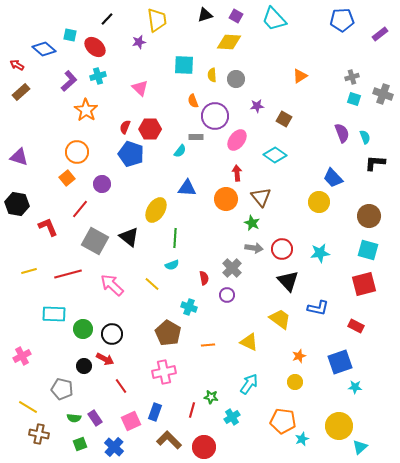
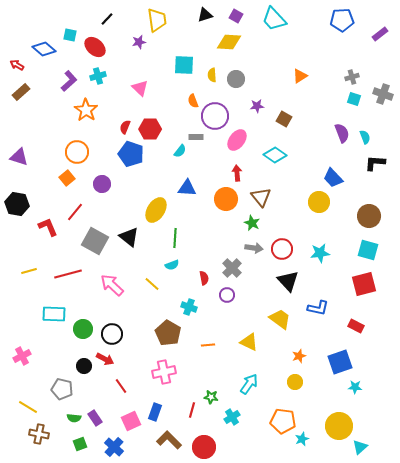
red line at (80, 209): moved 5 px left, 3 px down
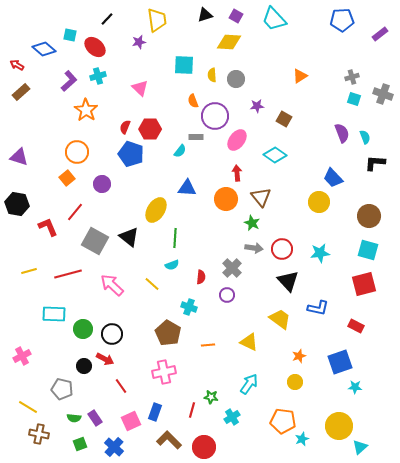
red semicircle at (204, 278): moved 3 px left, 1 px up; rotated 16 degrees clockwise
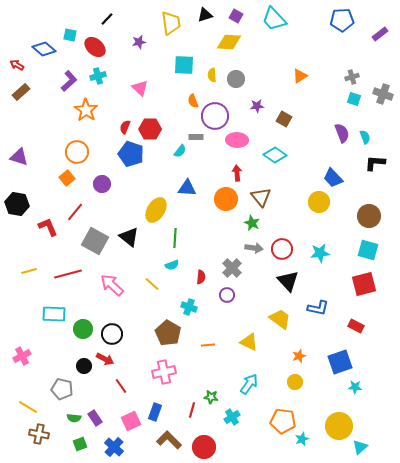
yellow trapezoid at (157, 20): moved 14 px right, 3 px down
pink ellipse at (237, 140): rotated 55 degrees clockwise
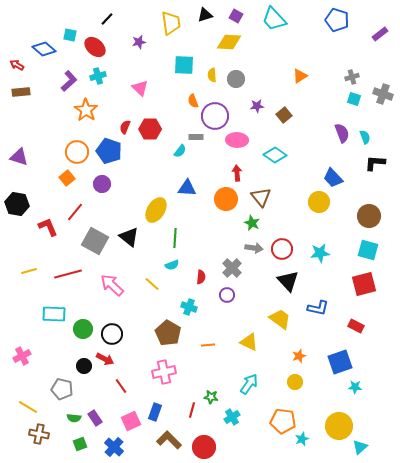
blue pentagon at (342, 20): moved 5 px left; rotated 20 degrees clockwise
brown rectangle at (21, 92): rotated 36 degrees clockwise
brown square at (284, 119): moved 4 px up; rotated 21 degrees clockwise
blue pentagon at (131, 154): moved 22 px left, 3 px up
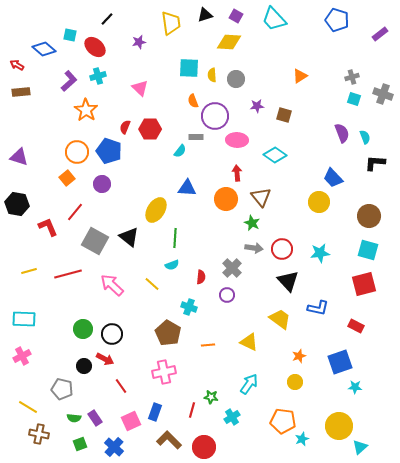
cyan square at (184, 65): moved 5 px right, 3 px down
brown square at (284, 115): rotated 35 degrees counterclockwise
cyan rectangle at (54, 314): moved 30 px left, 5 px down
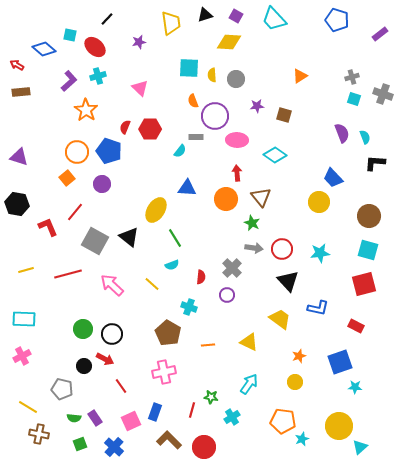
green line at (175, 238): rotated 36 degrees counterclockwise
yellow line at (29, 271): moved 3 px left, 1 px up
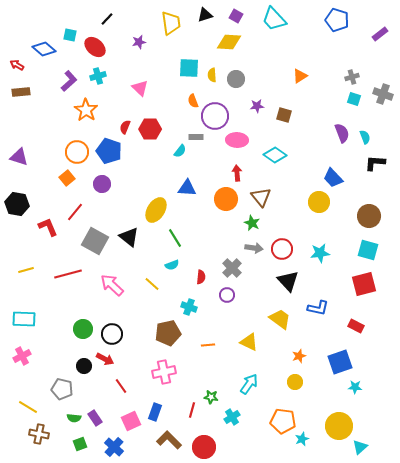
brown pentagon at (168, 333): rotated 30 degrees clockwise
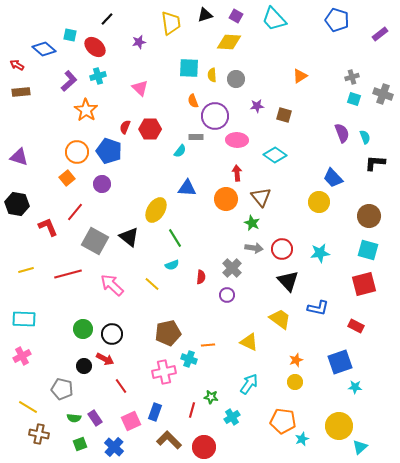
cyan cross at (189, 307): moved 52 px down
orange star at (299, 356): moved 3 px left, 4 px down
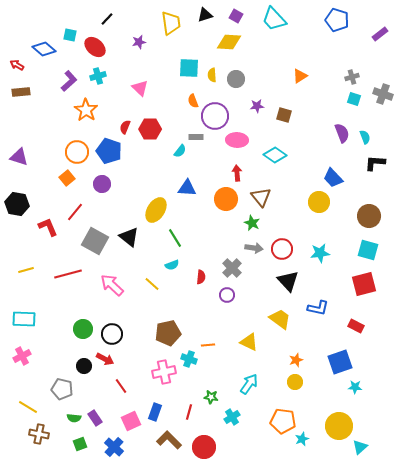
red line at (192, 410): moved 3 px left, 2 px down
